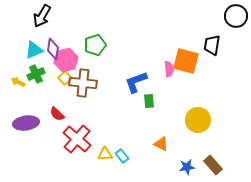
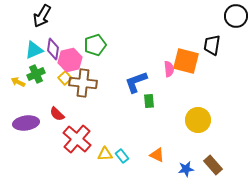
pink hexagon: moved 4 px right
orange triangle: moved 4 px left, 11 px down
blue star: moved 1 px left, 2 px down
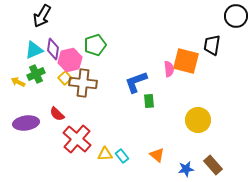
orange triangle: rotated 14 degrees clockwise
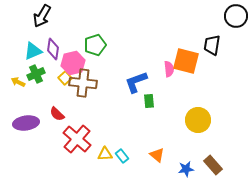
cyan triangle: moved 1 px left, 1 px down
pink hexagon: moved 3 px right, 3 px down
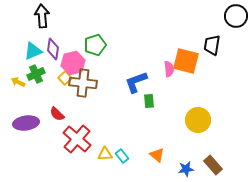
black arrow: rotated 145 degrees clockwise
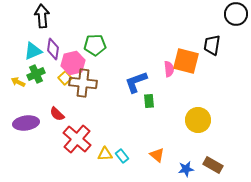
black circle: moved 2 px up
green pentagon: rotated 15 degrees clockwise
brown rectangle: rotated 18 degrees counterclockwise
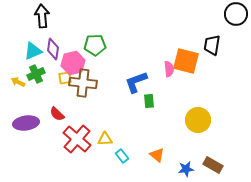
yellow square: rotated 32 degrees clockwise
yellow triangle: moved 15 px up
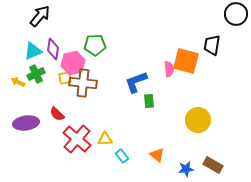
black arrow: moved 2 px left; rotated 45 degrees clockwise
